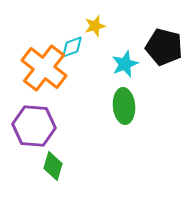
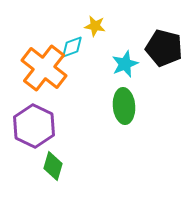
yellow star: rotated 25 degrees clockwise
black pentagon: moved 1 px down
purple hexagon: rotated 21 degrees clockwise
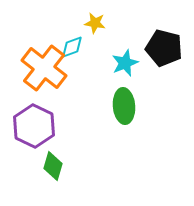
yellow star: moved 3 px up
cyan star: moved 1 px up
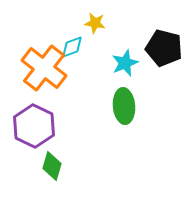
green diamond: moved 1 px left
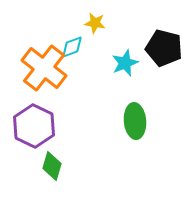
green ellipse: moved 11 px right, 15 px down
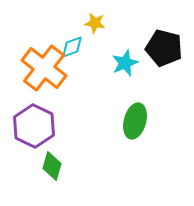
green ellipse: rotated 20 degrees clockwise
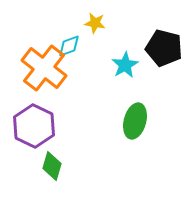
cyan diamond: moved 3 px left, 1 px up
cyan star: moved 2 px down; rotated 8 degrees counterclockwise
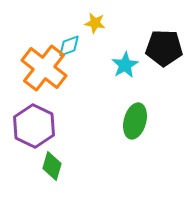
black pentagon: rotated 12 degrees counterclockwise
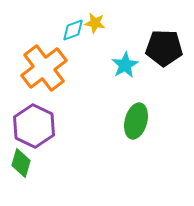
cyan diamond: moved 4 px right, 16 px up
orange cross: rotated 15 degrees clockwise
green ellipse: moved 1 px right
green diamond: moved 31 px left, 3 px up
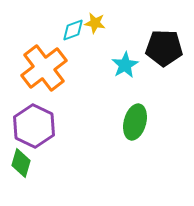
green ellipse: moved 1 px left, 1 px down
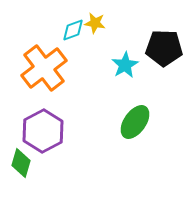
green ellipse: rotated 20 degrees clockwise
purple hexagon: moved 9 px right, 5 px down; rotated 6 degrees clockwise
